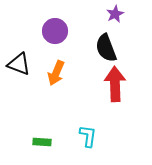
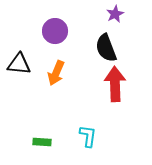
black triangle: rotated 15 degrees counterclockwise
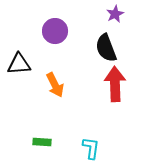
black triangle: rotated 10 degrees counterclockwise
orange arrow: moved 1 px left, 12 px down; rotated 50 degrees counterclockwise
cyan L-shape: moved 3 px right, 12 px down
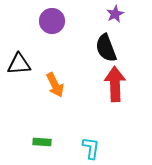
purple circle: moved 3 px left, 10 px up
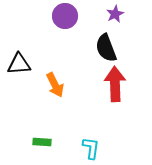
purple circle: moved 13 px right, 5 px up
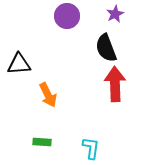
purple circle: moved 2 px right
orange arrow: moved 7 px left, 10 px down
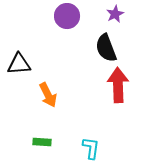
red arrow: moved 3 px right, 1 px down
